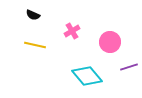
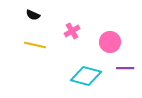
purple line: moved 4 px left, 1 px down; rotated 18 degrees clockwise
cyan diamond: moved 1 px left; rotated 36 degrees counterclockwise
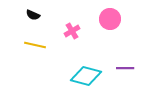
pink circle: moved 23 px up
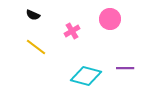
yellow line: moved 1 px right, 2 px down; rotated 25 degrees clockwise
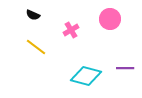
pink cross: moved 1 px left, 1 px up
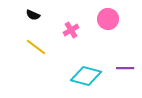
pink circle: moved 2 px left
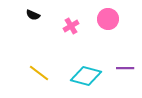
pink cross: moved 4 px up
yellow line: moved 3 px right, 26 px down
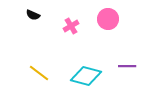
purple line: moved 2 px right, 2 px up
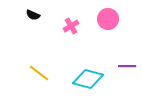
cyan diamond: moved 2 px right, 3 px down
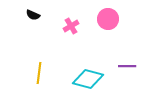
yellow line: rotated 60 degrees clockwise
